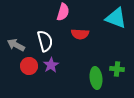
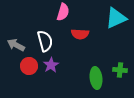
cyan triangle: rotated 45 degrees counterclockwise
green cross: moved 3 px right, 1 px down
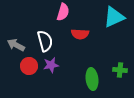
cyan triangle: moved 2 px left, 1 px up
purple star: rotated 21 degrees clockwise
green ellipse: moved 4 px left, 1 px down
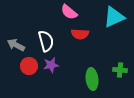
pink semicircle: moved 6 px right; rotated 114 degrees clockwise
white semicircle: moved 1 px right
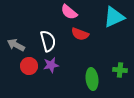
red semicircle: rotated 18 degrees clockwise
white semicircle: moved 2 px right
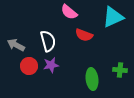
cyan triangle: moved 1 px left
red semicircle: moved 4 px right, 1 px down
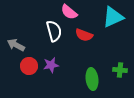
white semicircle: moved 6 px right, 10 px up
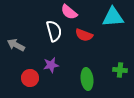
cyan triangle: rotated 20 degrees clockwise
red circle: moved 1 px right, 12 px down
green ellipse: moved 5 px left
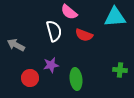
cyan triangle: moved 2 px right
green ellipse: moved 11 px left
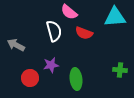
red semicircle: moved 2 px up
